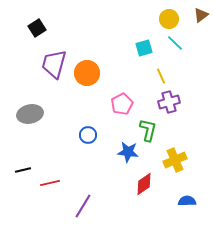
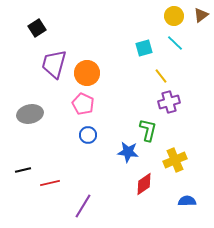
yellow circle: moved 5 px right, 3 px up
yellow line: rotated 14 degrees counterclockwise
pink pentagon: moved 39 px left; rotated 20 degrees counterclockwise
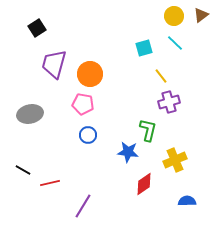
orange circle: moved 3 px right, 1 px down
pink pentagon: rotated 15 degrees counterclockwise
black line: rotated 42 degrees clockwise
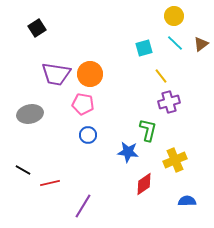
brown triangle: moved 29 px down
purple trapezoid: moved 2 px right, 10 px down; rotated 96 degrees counterclockwise
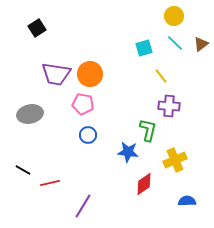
purple cross: moved 4 px down; rotated 20 degrees clockwise
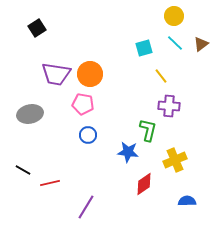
purple line: moved 3 px right, 1 px down
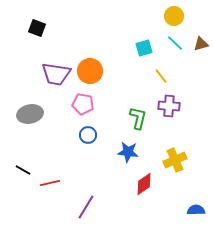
black square: rotated 36 degrees counterclockwise
brown triangle: rotated 21 degrees clockwise
orange circle: moved 3 px up
green L-shape: moved 10 px left, 12 px up
blue semicircle: moved 9 px right, 9 px down
